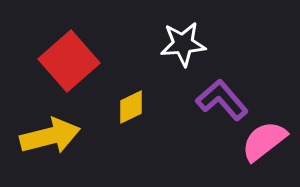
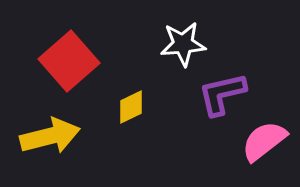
purple L-shape: moved 6 px up; rotated 62 degrees counterclockwise
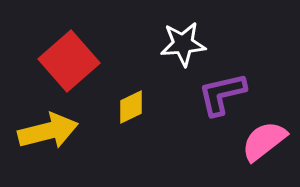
yellow arrow: moved 2 px left, 5 px up
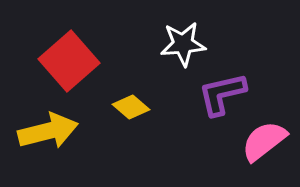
yellow diamond: rotated 66 degrees clockwise
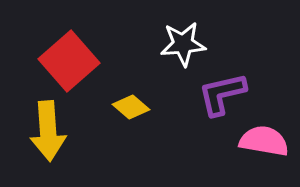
yellow arrow: rotated 100 degrees clockwise
pink semicircle: rotated 48 degrees clockwise
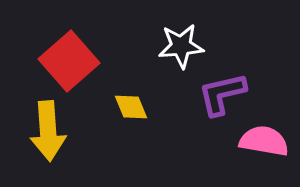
white star: moved 2 px left, 2 px down
yellow diamond: rotated 27 degrees clockwise
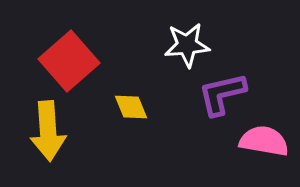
white star: moved 6 px right, 1 px up
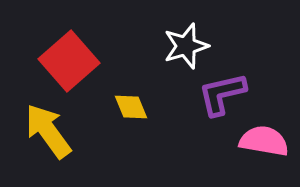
white star: moved 1 px left, 1 px down; rotated 12 degrees counterclockwise
yellow arrow: rotated 148 degrees clockwise
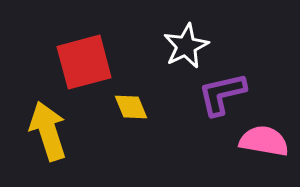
white star: rotated 9 degrees counterclockwise
red square: moved 15 px right, 1 px down; rotated 26 degrees clockwise
yellow arrow: rotated 18 degrees clockwise
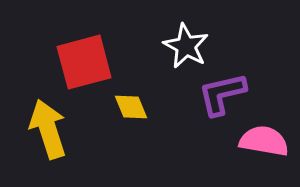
white star: rotated 18 degrees counterclockwise
yellow arrow: moved 2 px up
